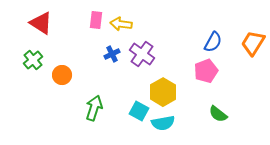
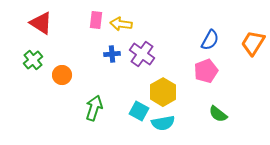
blue semicircle: moved 3 px left, 2 px up
blue cross: rotated 21 degrees clockwise
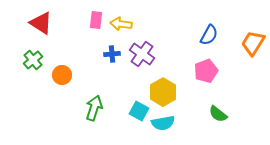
blue semicircle: moved 1 px left, 5 px up
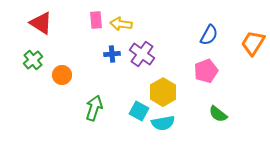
pink rectangle: rotated 12 degrees counterclockwise
